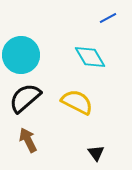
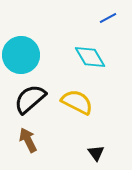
black semicircle: moved 5 px right, 1 px down
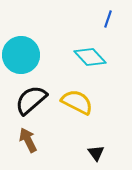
blue line: moved 1 px down; rotated 42 degrees counterclockwise
cyan diamond: rotated 12 degrees counterclockwise
black semicircle: moved 1 px right, 1 px down
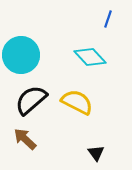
brown arrow: moved 3 px left, 1 px up; rotated 20 degrees counterclockwise
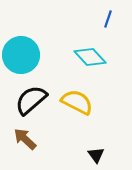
black triangle: moved 2 px down
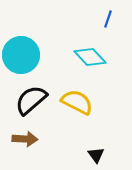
brown arrow: rotated 140 degrees clockwise
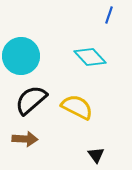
blue line: moved 1 px right, 4 px up
cyan circle: moved 1 px down
yellow semicircle: moved 5 px down
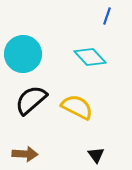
blue line: moved 2 px left, 1 px down
cyan circle: moved 2 px right, 2 px up
brown arrow: moved 15 px down
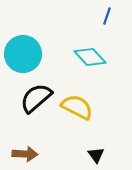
black semicircle: moved 5 px right, 2 px up
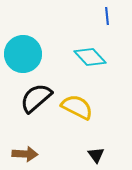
blue line: rotated 24 degrees counterclockwise
